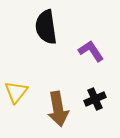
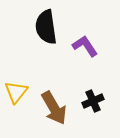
purple L-shape: moved 6 px left, 5 px up
black cross: moved 2 px left, 2 px down
brown arrow: moved 4 px left, 1 px up; rotated 20 degrees counterclockwise
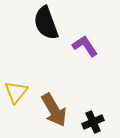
black semicircle: moved 4 px up; rotated 12 degrees counterclockwise
black cross: moved 21 px down
brown arrow: moved 2 px down
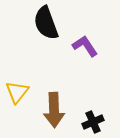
yellow triangle: moved 1 px right
brown arrow: rotated 28 degrees clockwise
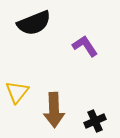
black semicircle: moved 12 px left; rotated 92 degrees counterclockwise
black cross: moved 2 px right, 1 px up
